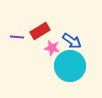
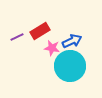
purple line: rotated 32 degrees counterclockwise
blue arrow: rotated 60 degrees counterclockwise
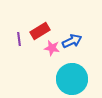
purple line: moved 2 px right, 2 px down; rotated 72 degrees counterclockwise
cyan circle: moved 2 px right, 13 px down
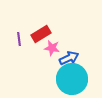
red rectangle: moved 1 px right, 3 px down
blue arrow: moved 3 px left, 17 px down
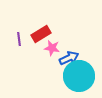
cyan circle: moved 7 px right, 3 px up
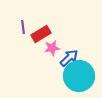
purple line: moved 4 px right, 12 px up
pink star: rotated 21 degrees counterclockwise
blue arrow: rotated 18 degrees counterclockwise
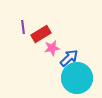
cyan circle: moved 2 px left, 2 px down
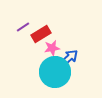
purple line: rotated 64 degrees clockwise
cyan circle: moved 22 px left, 6 px up
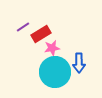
blue arrow: moved 10 px right, 5 px down; rotated 132 degrees clockwise
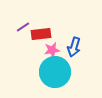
red rectangle: rotated 24 degrees clockwise
pink star: moved 2 px down
blue arrow: moved 5 px left, 16 px up; rotated 18 degrees clockwise
